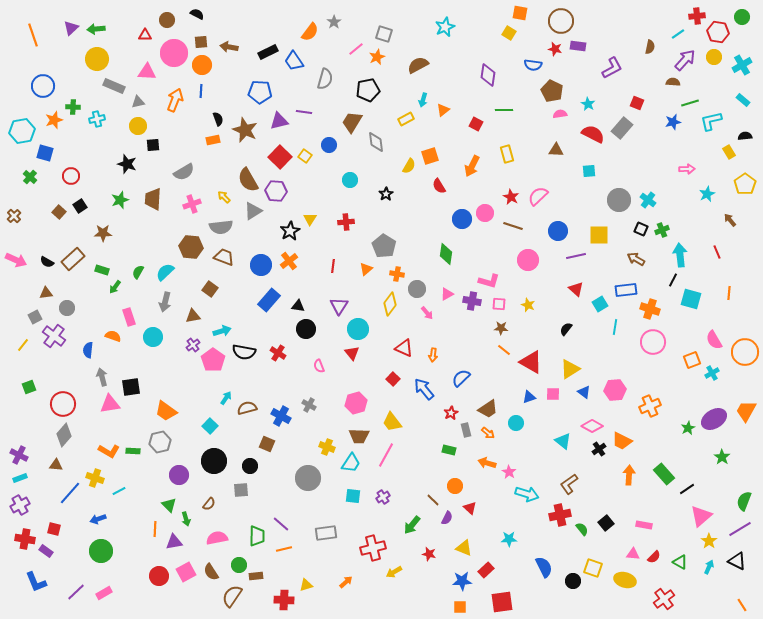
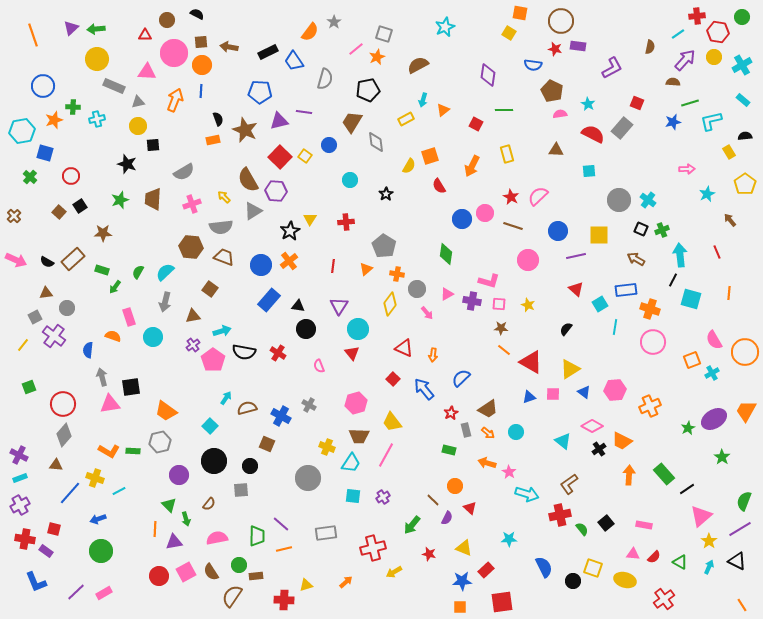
cyan circle at (516, 423): moved 9 px down
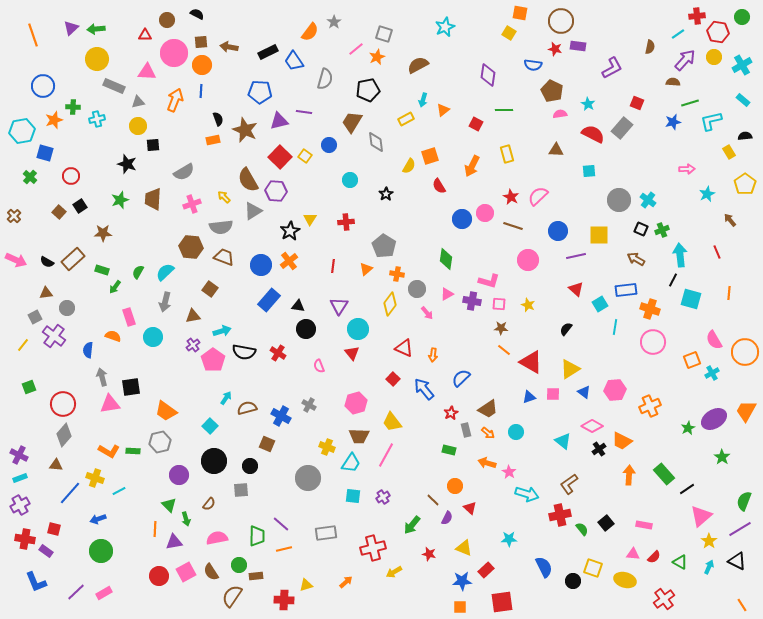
green diamond at (446, 254): moved 5 px down
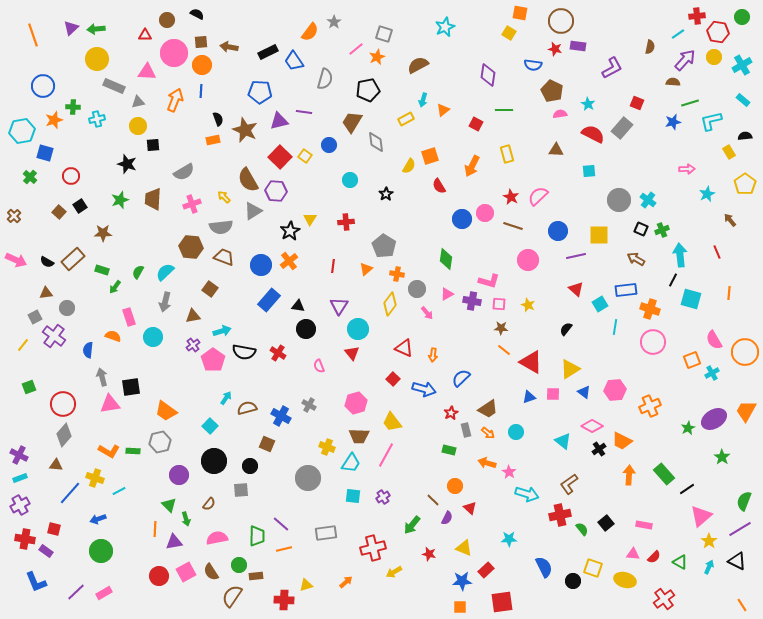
blue arrow at (424, 389): rotated 145 degrees clockwise
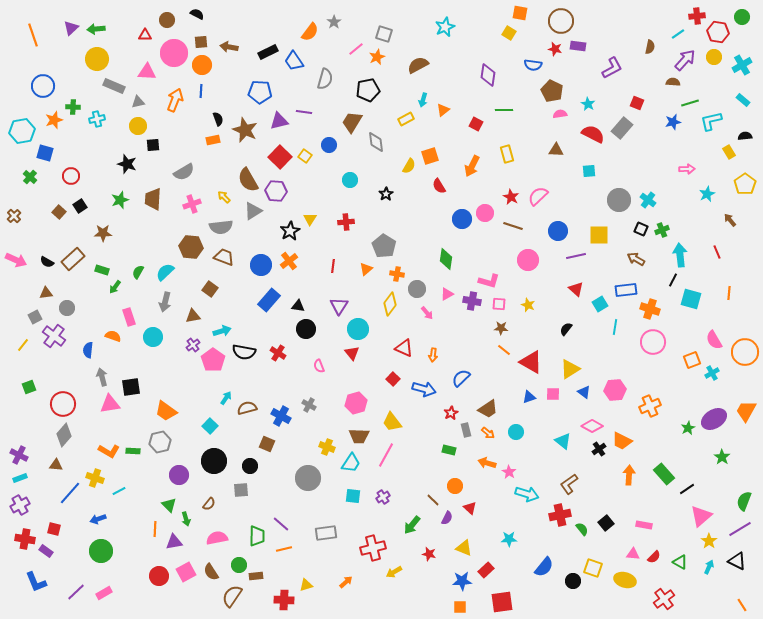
blue semicircle at (544, 567): rotated 65 degrees clockwise
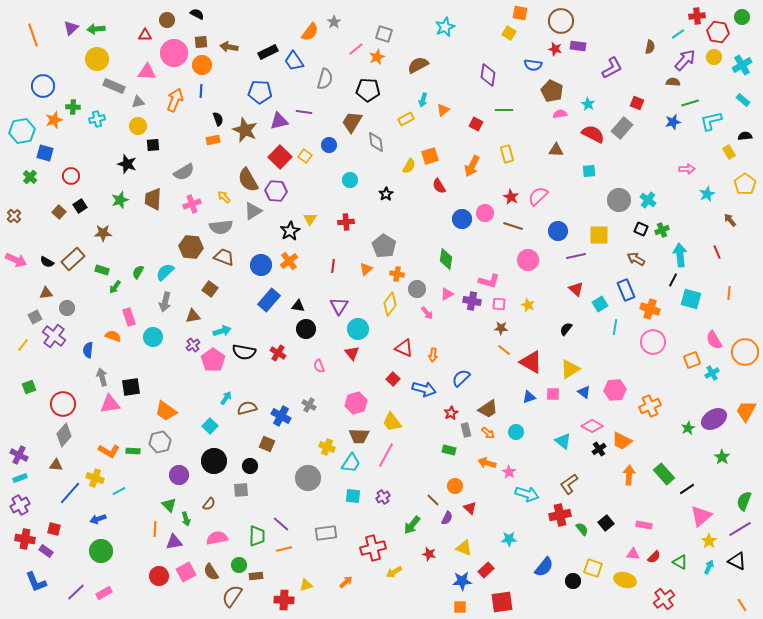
black pentagon at (368, 90): rotated 15 degrees clockwise
blue rectangle at (626, 290): rotated 75 degrees clockwise
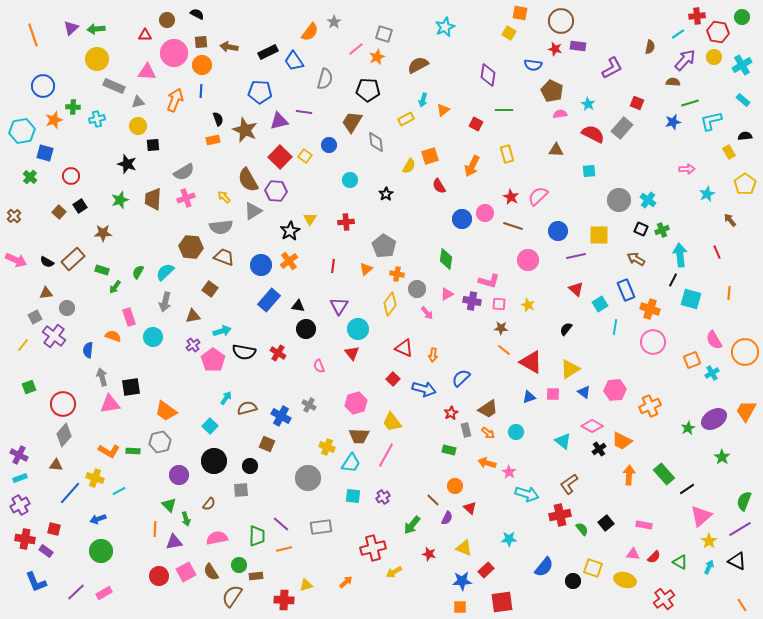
pink cross at (192, 204): moved 6 px left, 6 px up
gray rectangle at (326, 533): moved 5 px left, 6 px up
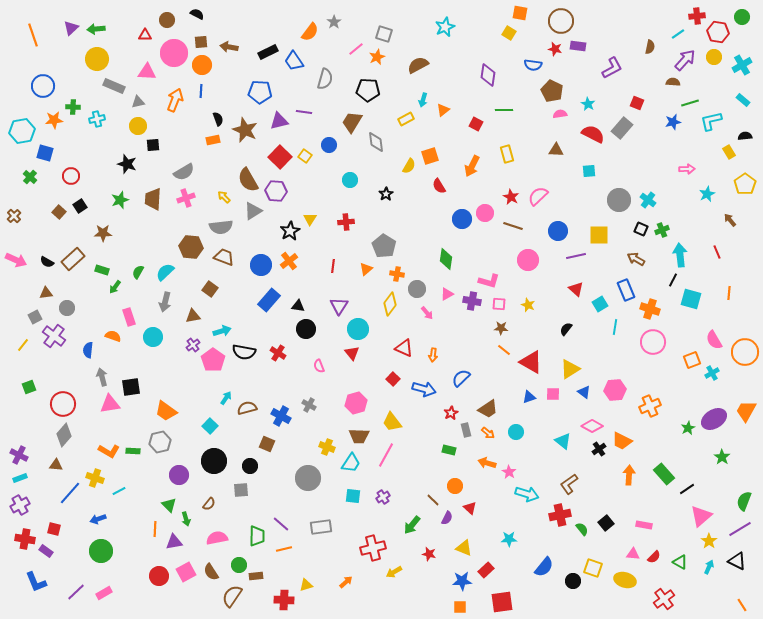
orange star at (54, 120): rotated 12 degrees clockwise
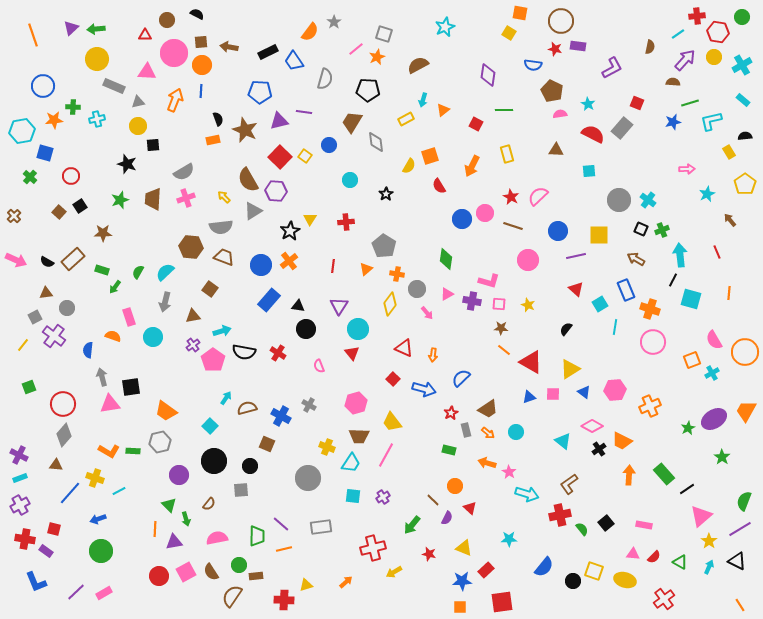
yellow square at (593, 568): moved 1 px right, 3 px down
orange line at (742, 605): moved 2 px left
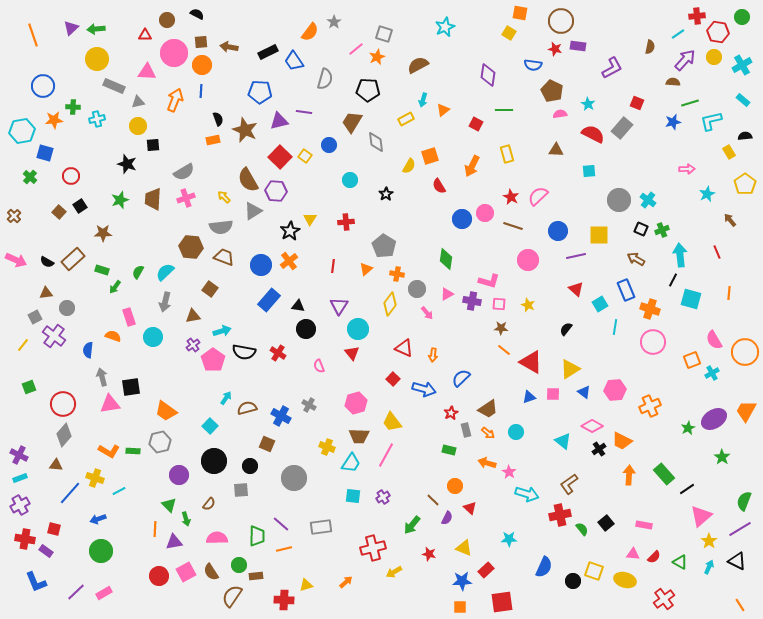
gray circle at (308, 478): moved 14 px left
pink semicircle at (217, 538): rotated 10 degrees clockwise
blue semicircle at (544, 567): rotated 15 degrees counterclockwise
